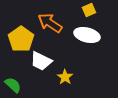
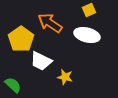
yellow star: rotated 21 degrees counterclockwise
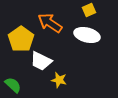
yellow star: moved 6 px left, 3 px down
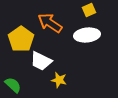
white ellipse: rotated 20 degrees counterclockwise
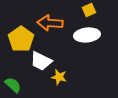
orange arrow: rotated 30 degrees counterclockwise
yellow star: moved 3 px up
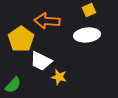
orange arrow: moved 3 px left, 2 px up
green semicircle: rotated 90 degrees clockwise
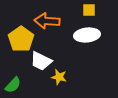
yellow square: rotated 24 degrees clockwise
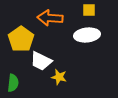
orange arrow: moved 3 px right, 3 px up
green semicircle: moved 2 px up; rotated 36 degrees counterclockwise
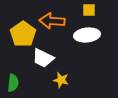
orange arrow: moved 2 px right, 3 px down
yellow pentagon: moved 2 px right, 5 px up
white trapezoid: moved 2 px right, 3 px up
yellow star: moved 2 px right, 3 px down
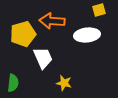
yellow square: moved 10 px right; rotated 16 degrees counterclockwise
yellow pentagon: rotated 20 degrees clockwise
white trapezoid: rotated 140 degrees counterclockwise
yellow star: moved 3 px right, 3 px down
